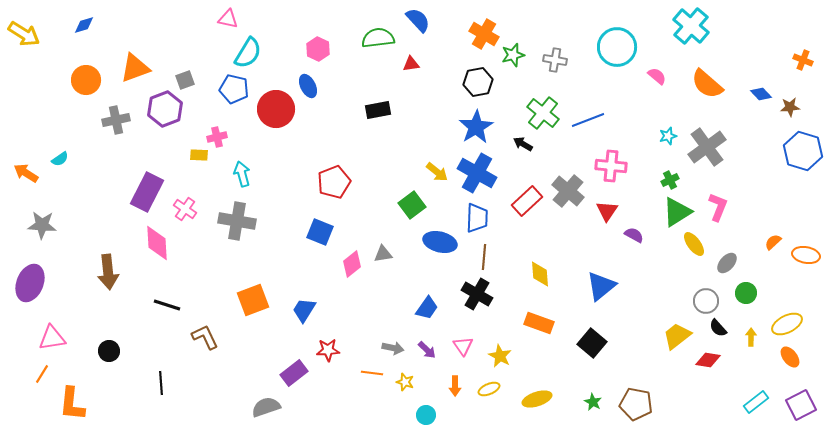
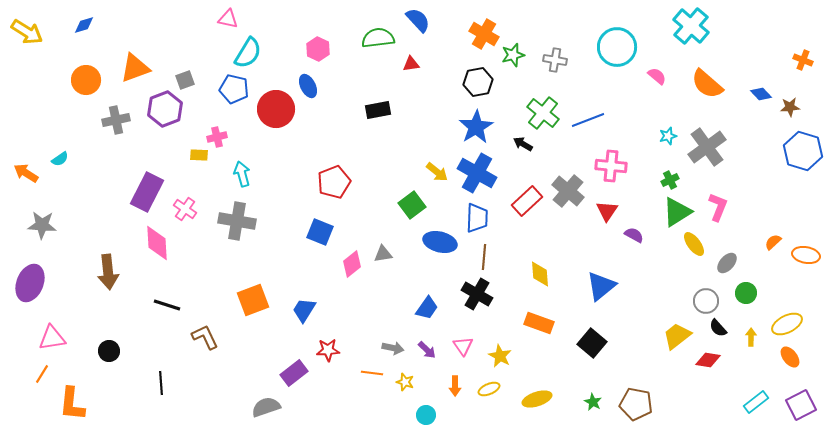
yellow arrow at (24, 34): moved 3 px right, 2 px up
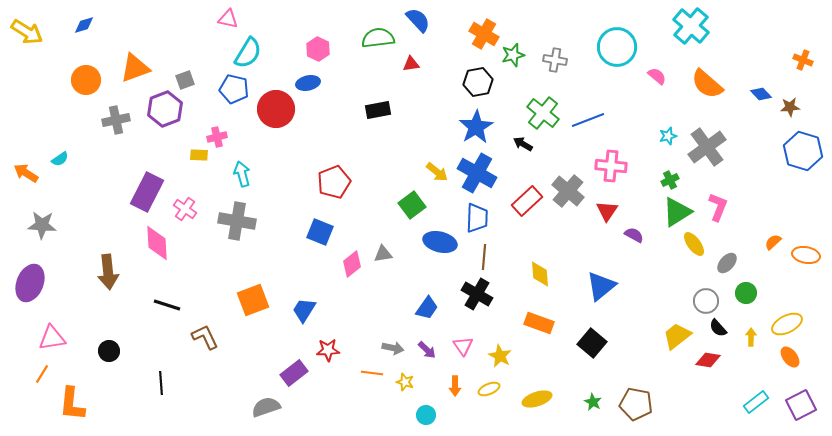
blue ellipse at (308, 86): moved 3 px up; rotated 75 degrees counterclockwise
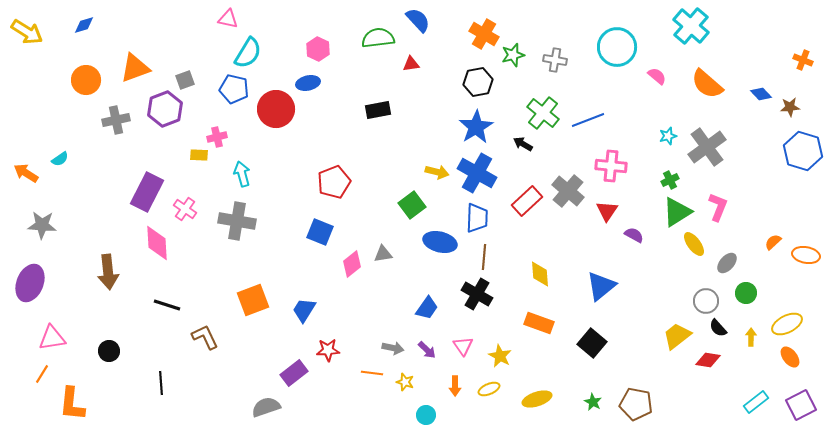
yellow arrow at (437, 172): rotated 25 degrees counterclockwise
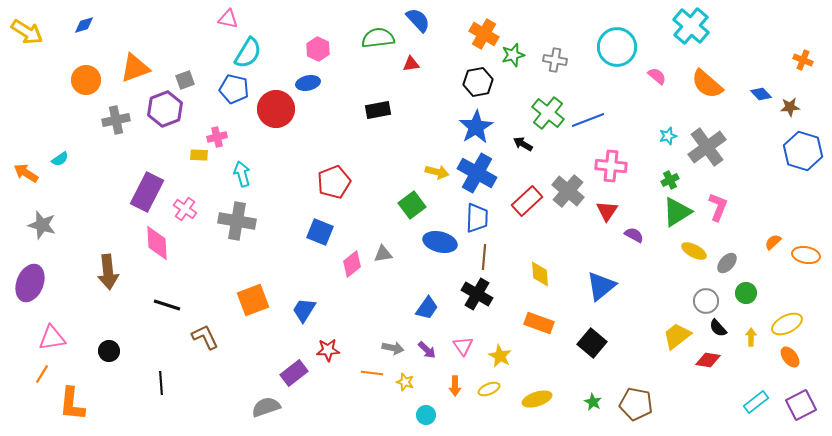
green cross at (543, 113): moved 5 px right
gray star at (42, 225): rotated 12 degrees clockwise
yellow ellipse at (694, 244): moved 7 px down; rotated 25 degrees counterclockwise
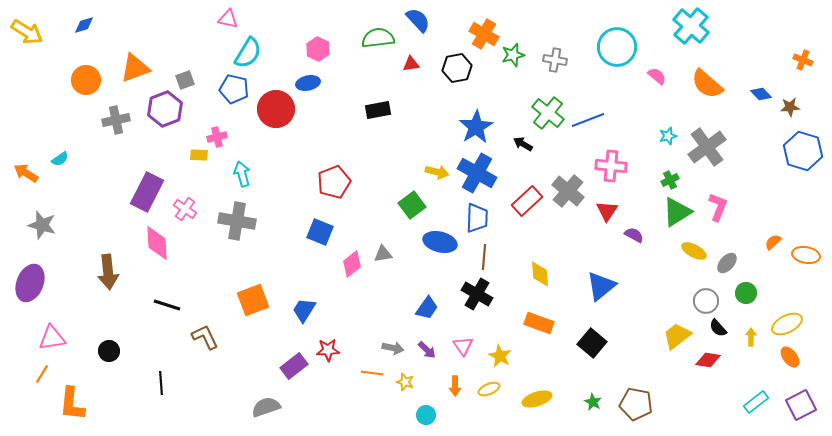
black hexagon at (478, 82): moved 21 px left, 14 px up
purple rectangle at (294, 373): moved 7 px up
